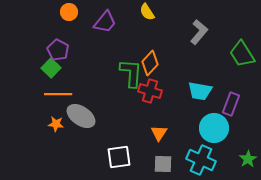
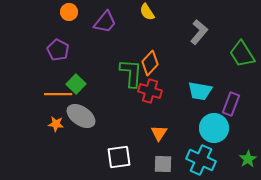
green square: moved 25 px right, 16 px down
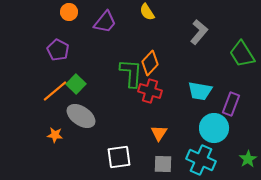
orange line: moved 3 px left, 3 px up; rotated 40 degrees counterclockwise
orange star: moved 1 px left, 11 px down
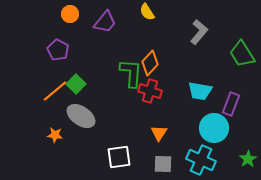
orange circle: moved 1 px right, 2 px down
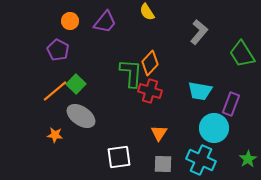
orange circle: moved 7 px down
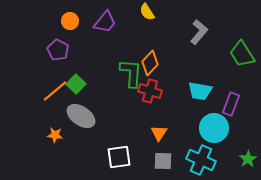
gray square: moved 3 px up
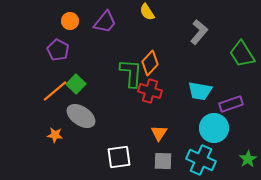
purple rectangle: rotated 50 degrees clockwise
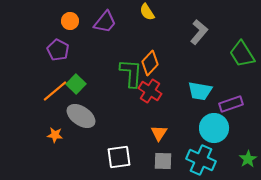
red cross: rotated 15 degrees clockwise
